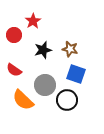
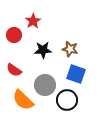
black star: rotated 12 degrees clockwise
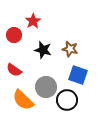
black star: rotated 18 degrees clockwise
blue square: moved 2 px right, 1 px down
gray circle: moved 1 px right, 2 px down
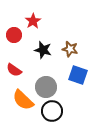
black circle: moved 15 px left, 11 px down
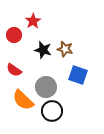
brown star: moved 5 px left
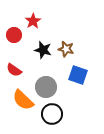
brown star: moved 1 px right
black circle: moved 3 px down
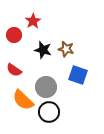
black circle: moved 3 px left, 2 px up
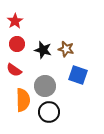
red star: moved 18 px left
red circle: moved 3 px right, 9 px down
gray circle: moved 1 px left, 1 px up
orange semicircle: rotated 135 degrees counterclockwise
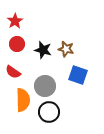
red semicircle: moved 1 px left, 2 px down
